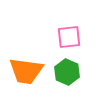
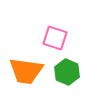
pink square: moved 14 px left, 1 px down; rotated 25 degrees clockwise
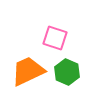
orange trapezoid: moved 2 px right; rotated 147 degrees clockwise
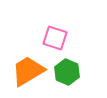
orange trapezoid: rotated 6 degrees counterclockwise
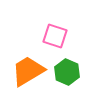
pink square: moved 2 px up
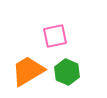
pink square: rotated 30 degrees counterclockwise
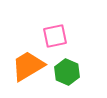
orange trapezoid: moved 5 px up
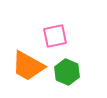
orange trapezoid: rotated 120 degrees counterclockwise
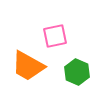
green hexagon: moved 10 px right
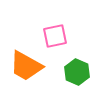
orange trapezoid: moved 2 px left
